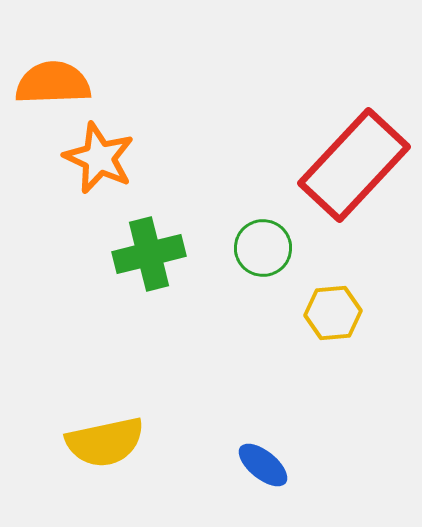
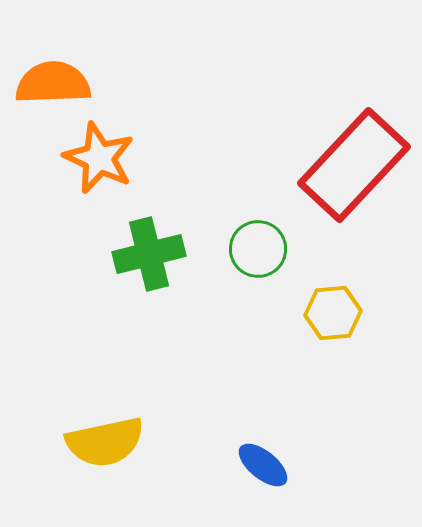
green circle: moved 5 px left, 1 px down
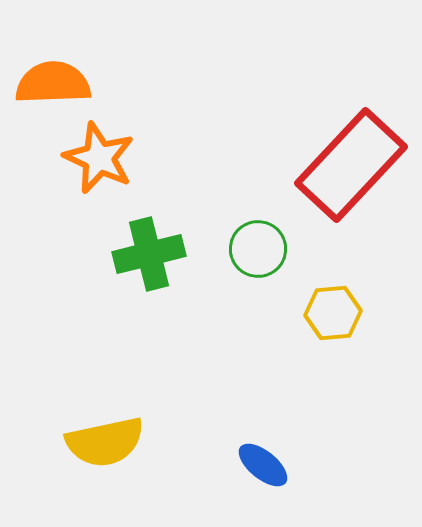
red rectangle: moved 3 px left
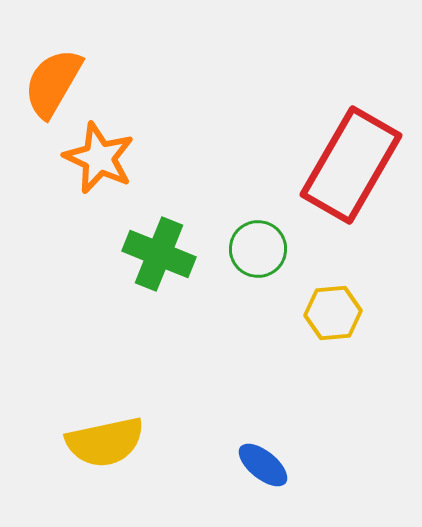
orange semicircle: rotated 58 degrees counterclockwise
red rectangle: rotated 13 degrees counterclockwise
green cross: moved 10 px right; rotated 36 degrees clockwise
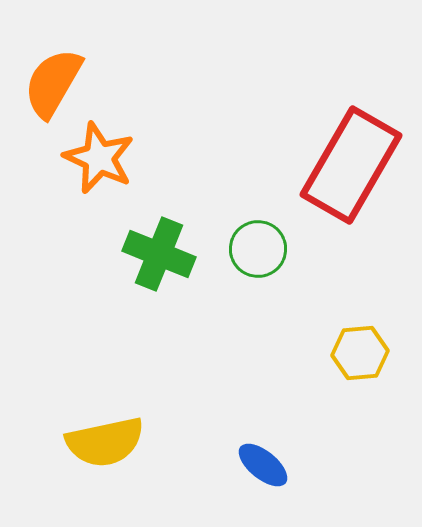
yellow hexagon: moved 27 px right, 40 px down
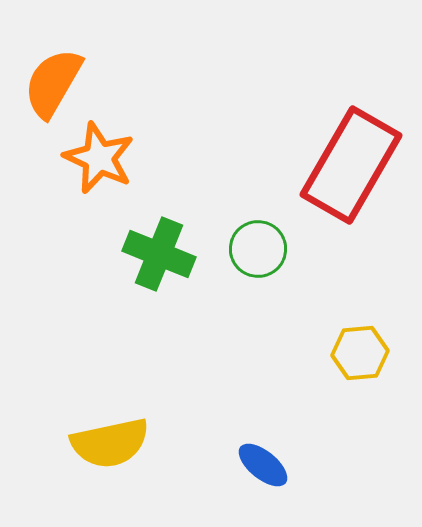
yellow semicircle: moved 5 px right, 1 px down
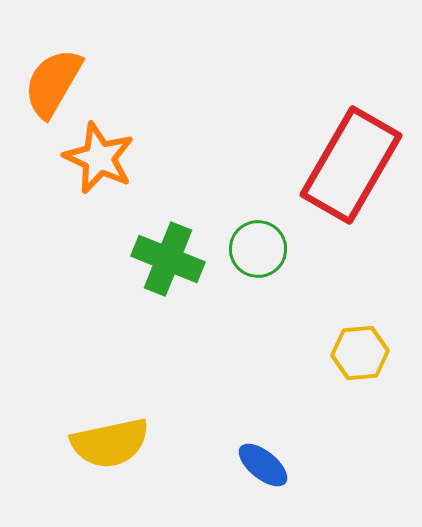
green cross: moved 9 px right, 5 px down
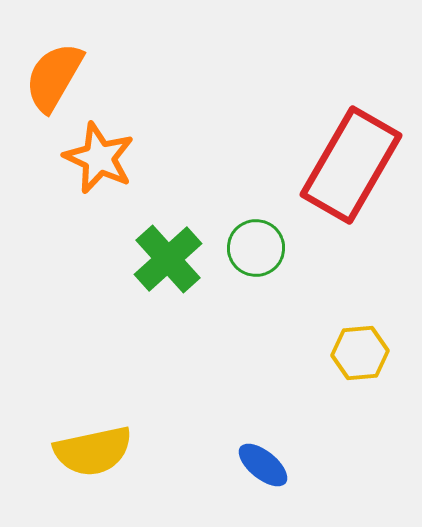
orange semicircle: moved 1 px right, 6 px up
green circle: moved 2 px left, 1 px up
green cross: rotated 26 degrees clockwise
yellow semicircle: moved 17 px left, 8 px down
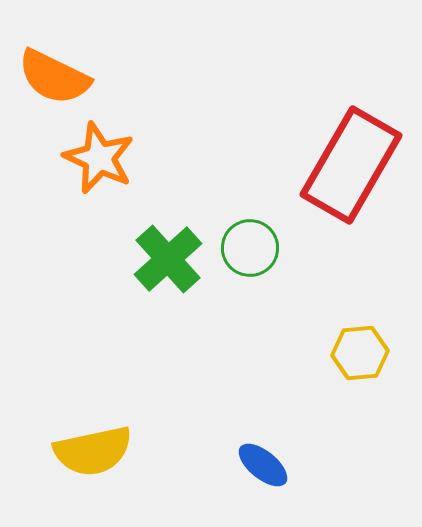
orange semicircle: rotated 94 degrees counterclockwise
green circle: moved 6 px left
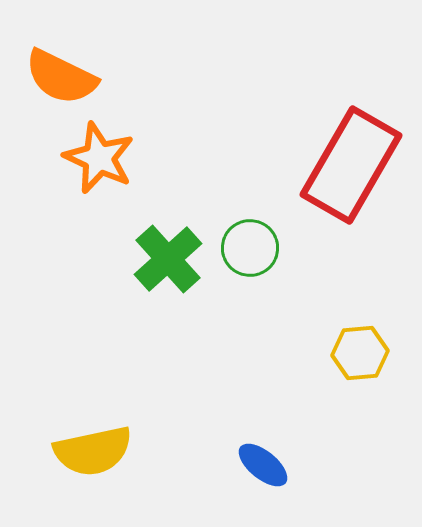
orange semicircle: moved 7 px right
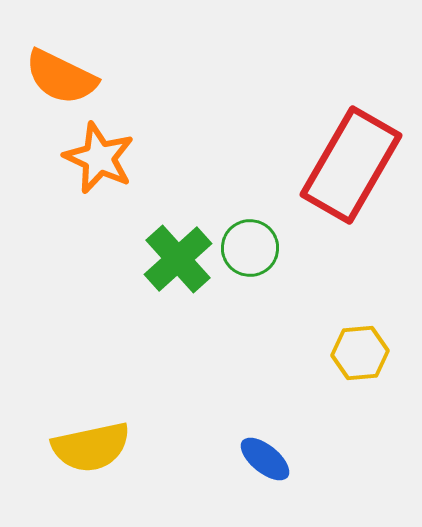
green cross: moved 10 px right
yellow semicircle: moved 2 px left, 4 px up
blue ellipse: moved 2 px right, 6 px up
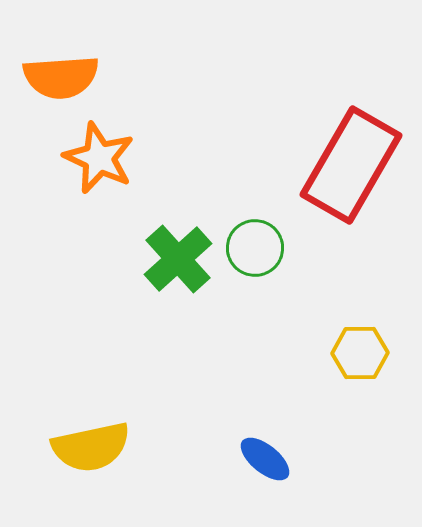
orange semicircle: rotated 30 degrees counterclockwise
green circle: moved 5 px right
yellow hexagon: rotated 4 degrees clockwise
